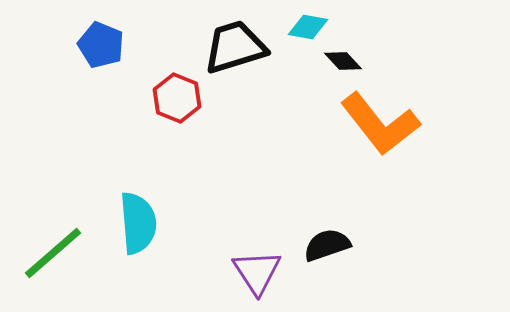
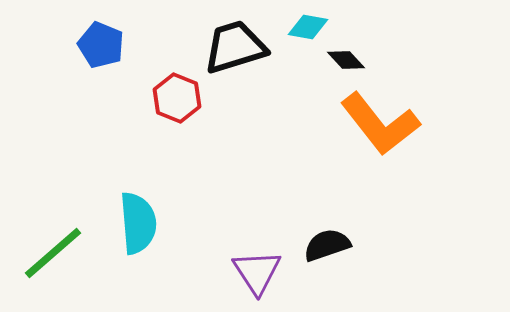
black diamond: moved 3 px right, 1 px up
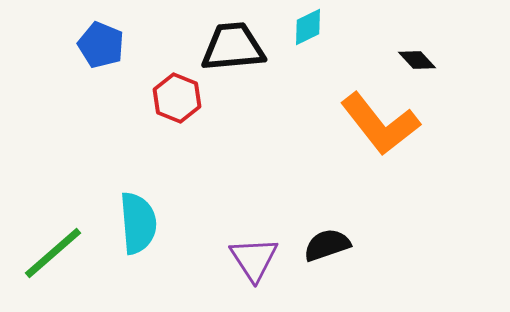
cyan diamond: rotated 36 degrees counterclockwise
black trapezoid: moved 2 px left; rotated 12 degrees clockwise
black diamond: moved 71 px right
purple triangle: moved 3 px left, 13 px up
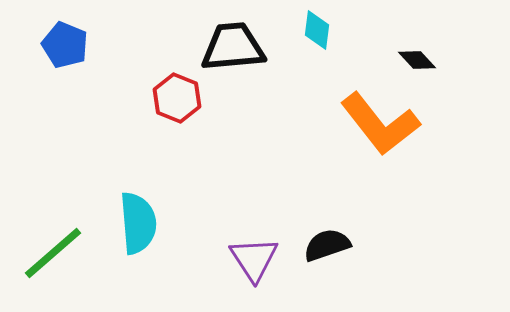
cyan diamond: moved 9 px right, 3 px down; rotated 57 degrees counterclockwise
blue pentagon: moved 36 px left
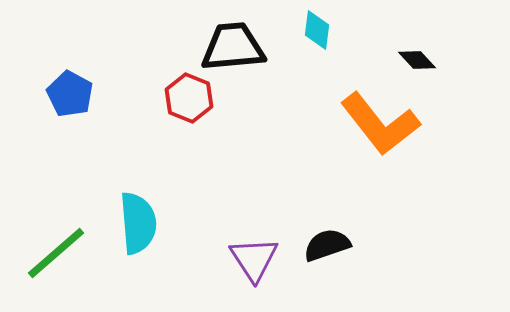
blue pentagon: moved 5 px right, 49 px down; rotated 6 degrees clockwise
red hexagon: moved 12 px right
green line: moved 3 px right
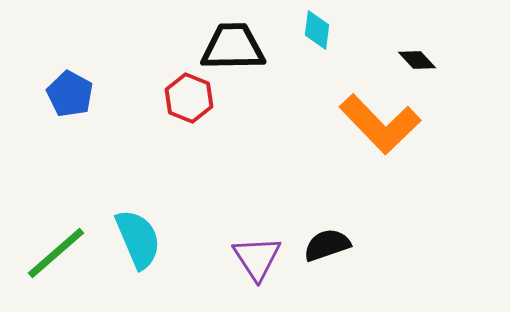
black trapezoid: rotated 4 degrees clockwise
orange L-shape: rotated 6 degrees counterclockwise
cyan semicircle: moved 16 px down; rotated 18 degrees counterclockwise
purple triangle: moved 3 px right, 1 px up
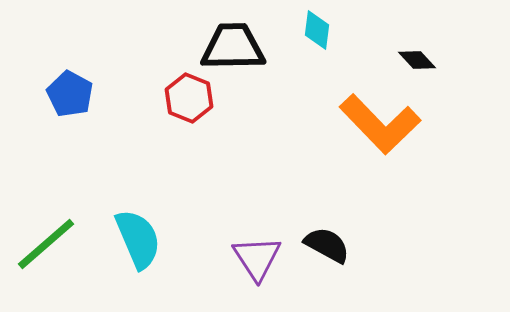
black semicircle: rotated 48 degrees clockwise
green line: moved 10 px left, 9 px up
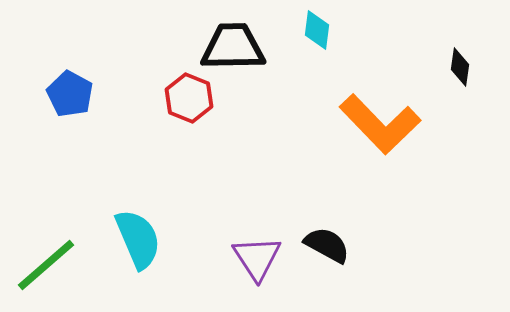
black diamond: moved 43 px right, 7 px down; rotated 51 degrees clockwise
green line: moved 21 px down
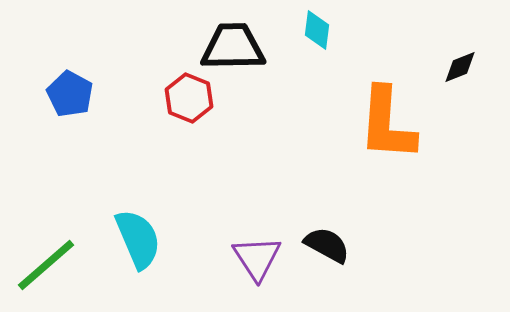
black diamond: rotated 60 degrees clockwise
orange L-shape: moved 7 px right; rotated 48 degrees clockwise
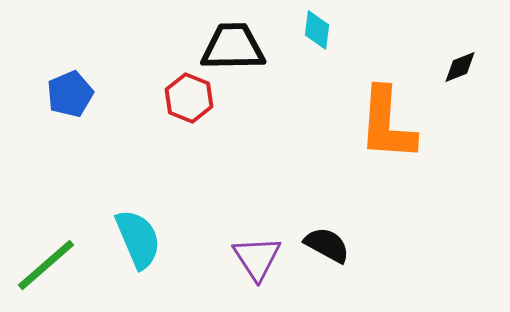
blue pentagon: rotated 21 degrees clockwise
